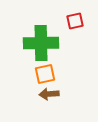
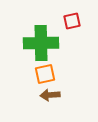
red square: moved 3 px left
brown arrow: moved 1 px right, 1 px down
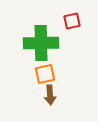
brown arrow: rotated 90 degrees counterclockwise
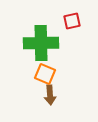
orange square: rotated 35 degrees clockwise
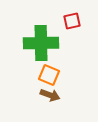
orange square: moved 4 px right, 1 px down
brown arrow: rotated 66 degrees counterclockwise
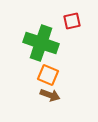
green cross: rotated 20 degrees clockwise
orange square: moved 1 px left
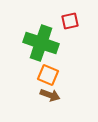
red square: moved 2 px left
